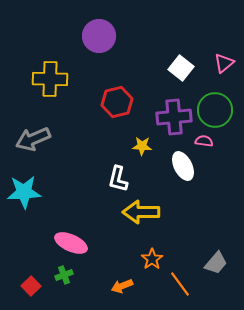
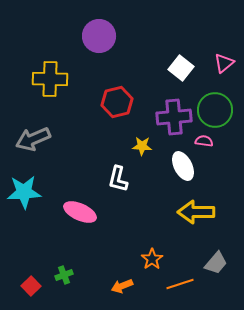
yellow arrow: moved 55 px right
pink ellipse: moved 9 px right, 31 px up
orange line: rotated 72 degrees counterclockwise
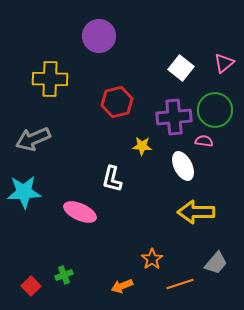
white L-shape: moved 6 px left
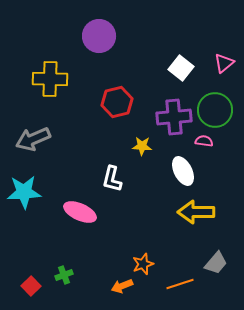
white ellipse: moved 5 px down
orange star: moved 9 px left, 5 px down; rotated 15 degrees clockwise
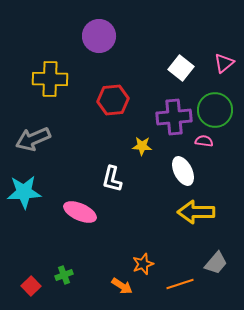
red hexagon: moved 4 px left, 2 px up; rotated 8 degrees clockwise
orange arrow: rotated 125 degrees counterclockwise
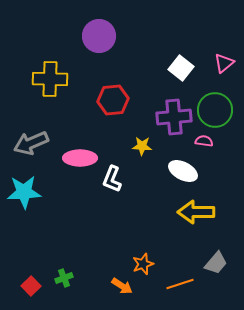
gray arrow: moved 2 px left, 4 px down
white ellipse: rotated 36 degrees counterclockwise
white L-shape: rotated 8 degrees clockwise
pink ellipse: moved 54 px up; rotated 24 degrees counterclockwise
green cross: moved 3 px down
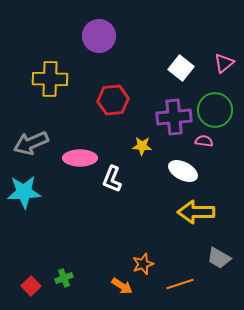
gray trapezoid: moved 3 px right, 5 px up; rotated 80 degrees clockwise
